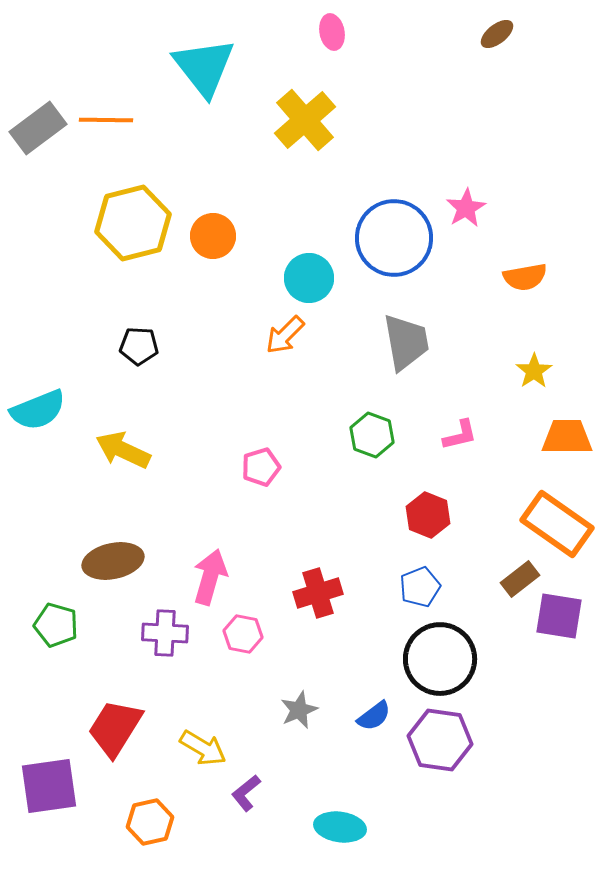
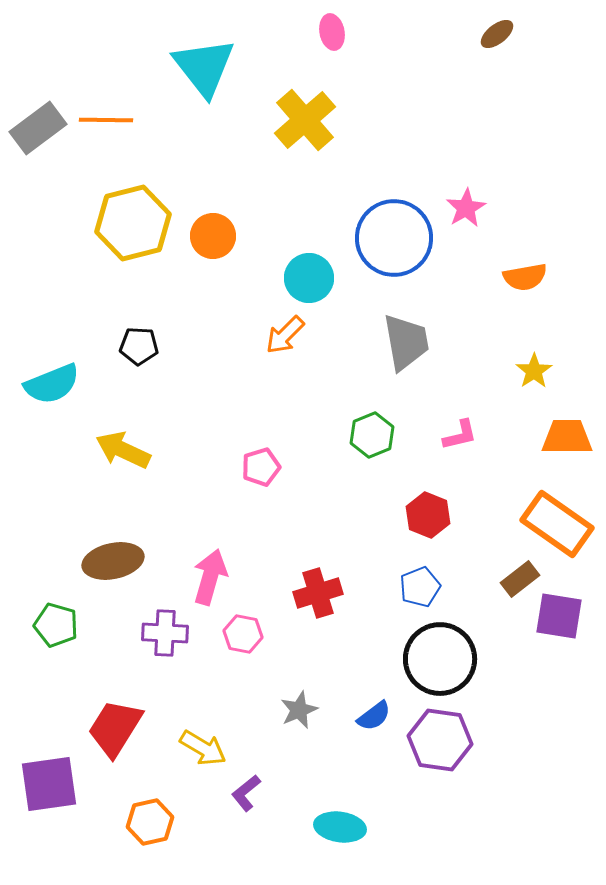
cyan semicircle at (38, 410): moved 14 px right, 26 px up
green hexagon at (372, 435): rotated 18 degrees clockwise
purple square at (49, 786): moved 2 px up
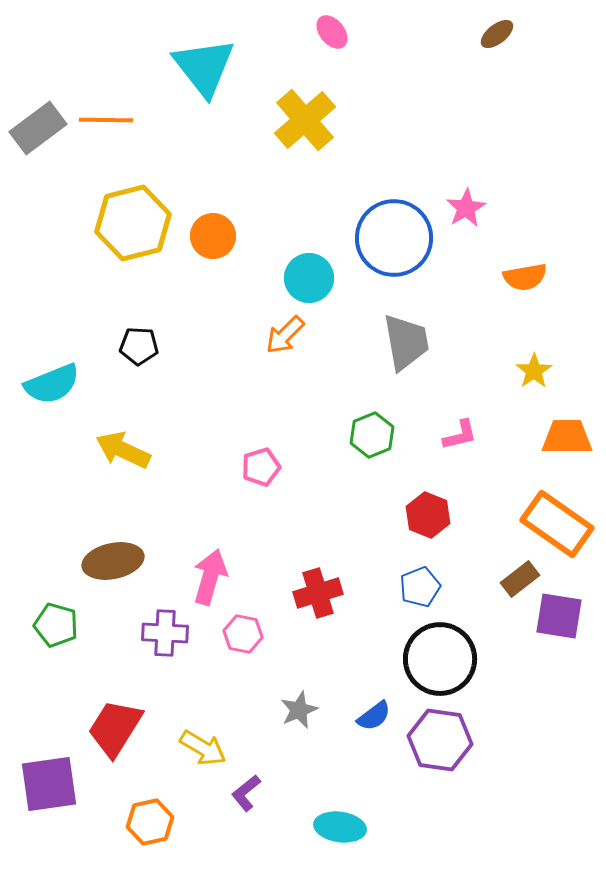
pink ellipse at (332, 32): rotated 28 degrees counterclockwise
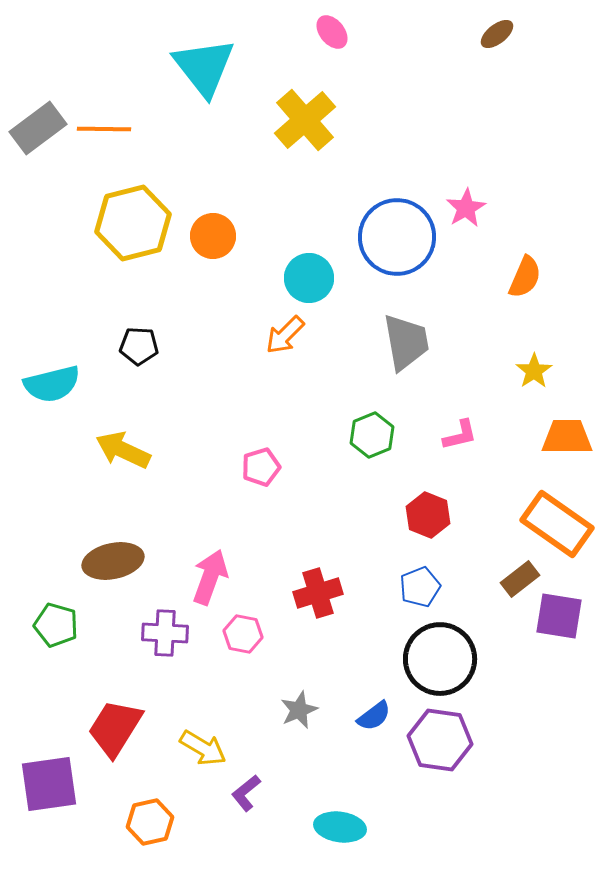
orange line at (106, 120): moved 2 px left, 9 px down
blue circle at (394, 238): moved 3 px right, 1 px up
orange semicircle at (525, 277): rotated 57 degrees counterclockwise
cyan semicircle at (52, 384): rotated 8 degrees clockwise
pink arrow at (210, 577): rotated 4 degrees clockwise
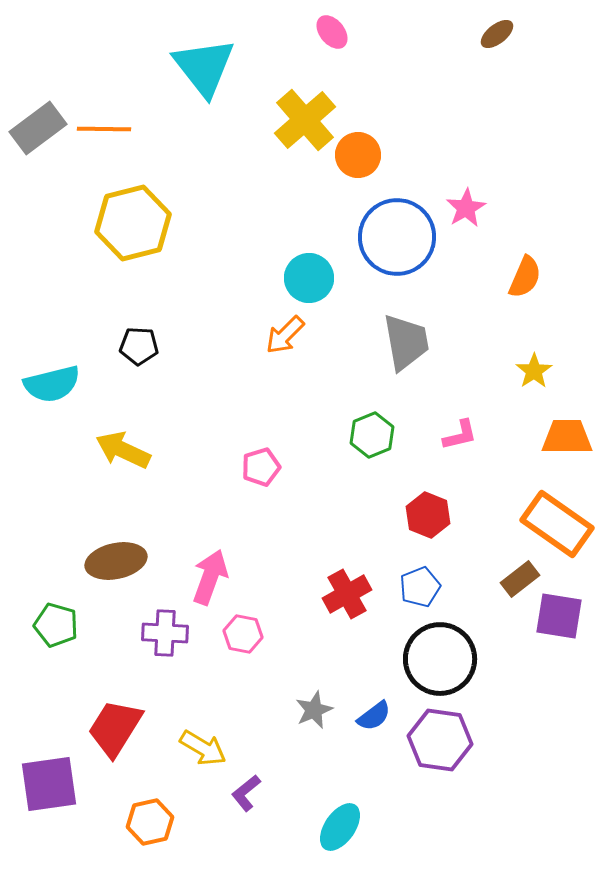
orange circle at (213, 236): moved 145 px right, 81 px up
brown ellipse at (113, 561): moved 3 px right
red cross at (318, 593): moved 29 px right, 1 px down; rotated 12 degrees counterclockwise
gray star at (299, 710): moved 15 px right
cyan ellipse at (340, 827): rotated 63 degrees counterclockwise
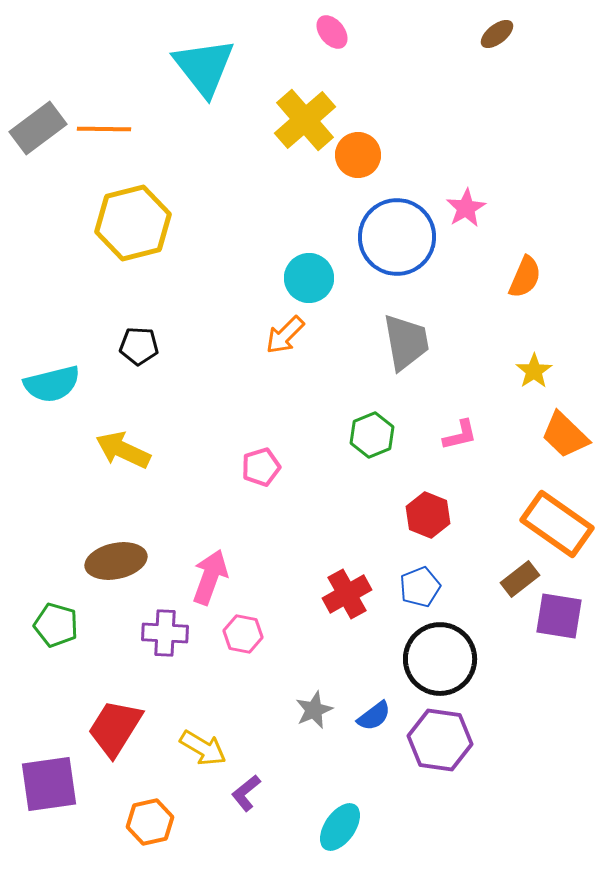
orange trapezoid at (567, 437): moved 2 px left, 2 px up; rotated 136 degrees counterclockwise
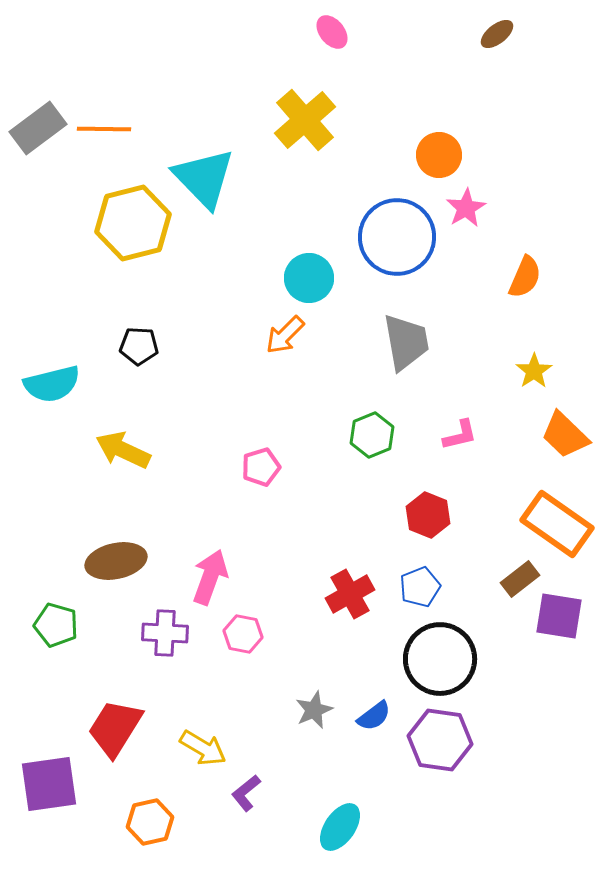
cyan triangle at (204, 67): moved 111 px down; rotated 6 degrees counterclockwise
orange circle at (358, 155): moved 81 px right
red cross at (347, 594): moved 3 px right
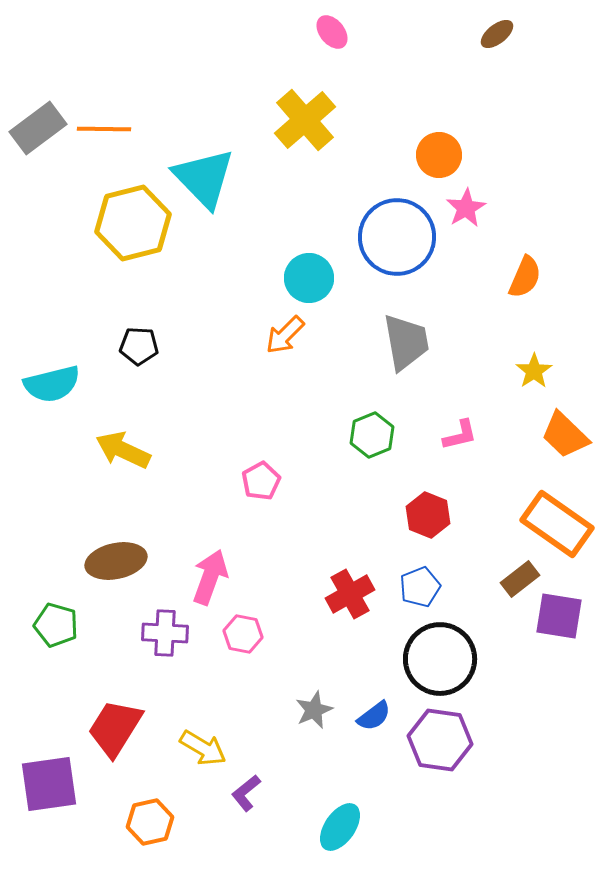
pink pentagon at (261, 467): moved 14 px down; rotated 12 degrees counterclockwise
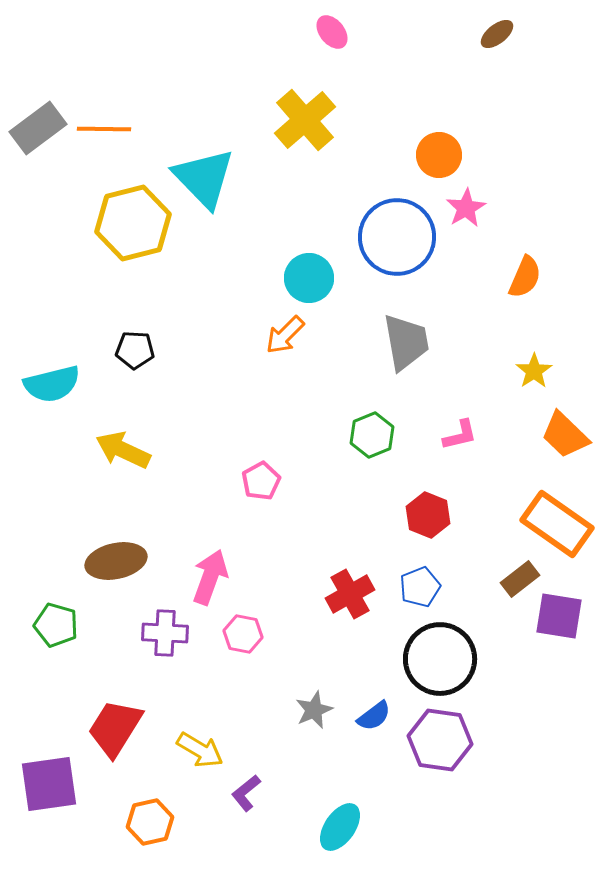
black pentagon at (139, 346): moved 4 px left, 4 px down
yellow arrow at (203, 748): moved 3 px left, 2 px down
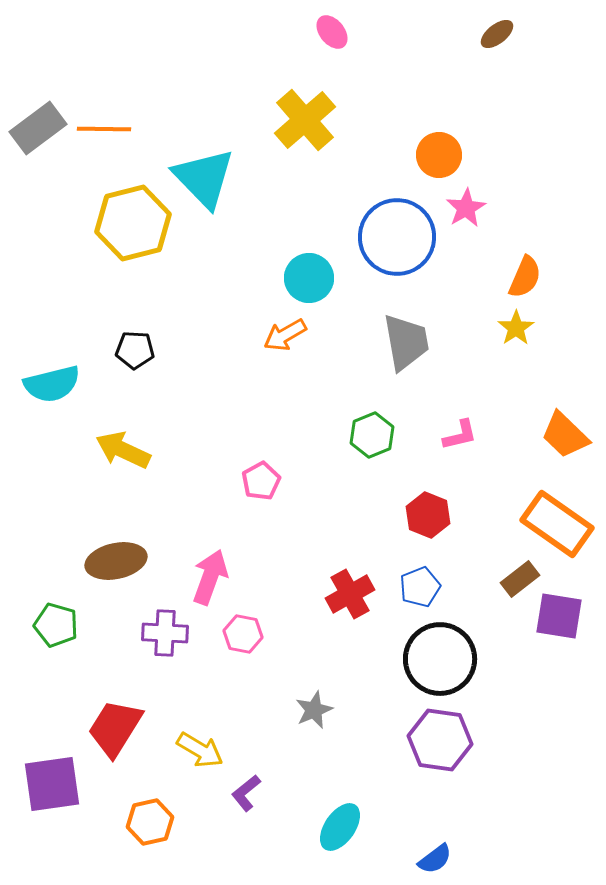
orange arrow at (285, 335): rotated 15 degrees clockwise
yellow star at (534, 371): moved 18 px left, 43 px up
blue semicircle at (374, 716): moved 61 px right, 143 px down
purple square at (49, 784): moved 3 px right
